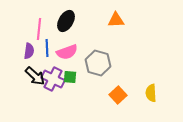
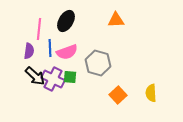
blue line: moved 3 px right
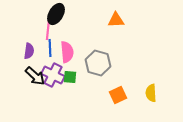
black ellipse: moved 10 px left, 7 px up
pink line: moved 9 px right
pink semicircle: rotated 75 degrees counterclockwise
purple cross: moved 4 px up
orange square: rotated 18 degrees clockwise
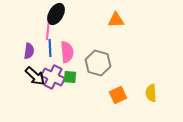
purple cross: moved 2 px down
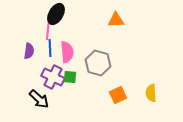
black arrow: moved 4 px right, 23 px down
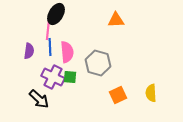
blue line: moved 1 px up
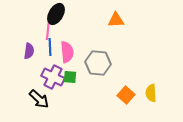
gray hexagon: rotated 10 degrees counterclockwise
orange square: moved 8 px right; rotated 24 degrees counterclockwise
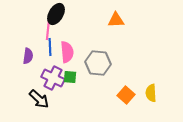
purple semicircle: moved 1 px left, 5 px down
purple cross: moved 1 px down
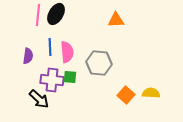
pink line: moved 10 px left, 14 px up
gray hexagon: moved 1 px right
purple cross: moved 1 px left, 2 px down; rotated 20 degrees counterclockwise
yellow semicircle: rotated 96 degrees clockwise
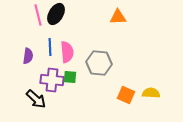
pink line: rotated 20 degrees counterclockwise
orange triangle: moved 2 px right, 3 px up
orange square: rotated 18 degrees counterclockwise
black arrow: moved 3 px left
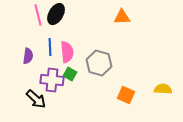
orange triangle: moved 4 px right
gray hexagon: rotated 10 degrees clockwise
green square: moved 3 px up; rotated 24 degrees clockwise
yellow semicircle: moved 12 px right, 4 px up
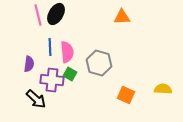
purple semicircle: moved 1 px right, 8 px down
